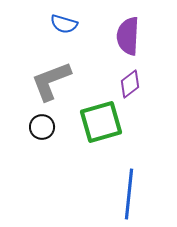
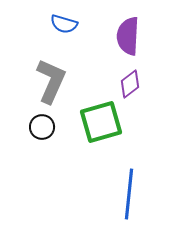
gray L-shape: rotated 135 degrees clockwise
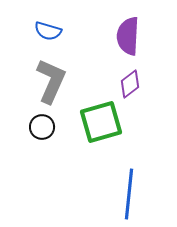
blue semicircle: moved 16 px left, 7 px down
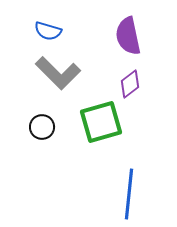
purple semicircle: rotated 15 degrees counterclockwise
gray L-shape: moved 7 px right, 8 px up; rotated 111 degrees clockwise
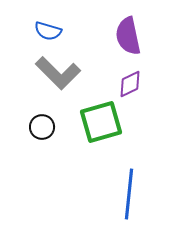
purple diamond: rotated 12 degrees clockwise
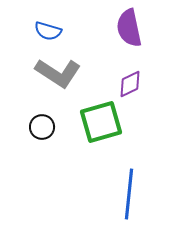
purple semicircle: moved 1 px right, 8 px up
gray L-shape: rotated 12 degrees counterclockwise
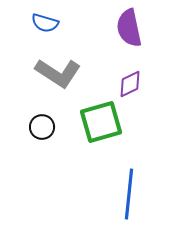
blue semicircle: moved 3 px left, 8 px up
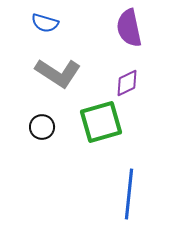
purple diamond: moved 3 px left, 1 px up
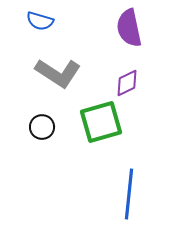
blue semicircle: moved 5 px left, 2 px up
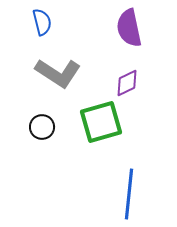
blue semicircle: moved 2 px right, 1 px down; rotated 120 degrees counterclockwise
